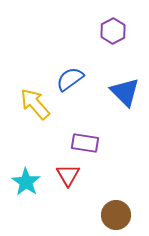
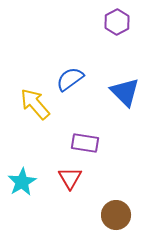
purple hexagon: moved 4 px right, 9 px up
red triangle: moved 2 px right, 3 px down
cyan star: moved 4 px left; rotated 8 degrees clockwise
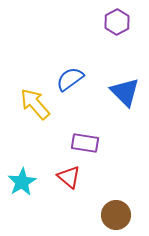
red triangle: moved 1 px left, 1 px up; rotated 20 degrees counterclockwise
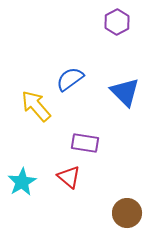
yellow arrow: moved 1 px right, 2 px down
brown circle: moved 11 px right, 2 px up
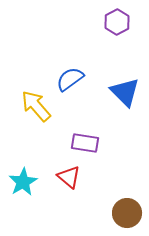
cyan star: moved 1 px right
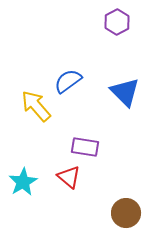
blue semicircle: moved 2 px left, 2 px down
purple rectangle: moved 4 px down
brown circle: moved 1 px left
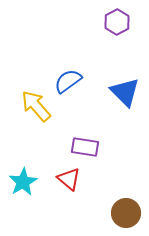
red triangle: moved 2 px down
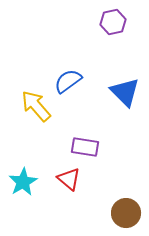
purple hexagon: moved 4 px left; rotated 15 degrees clockwise
